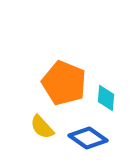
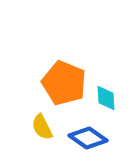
cyan diamond: rotated 8 degrees counterclockwise
yellow semicircle: rotated 16 degrees clockwise
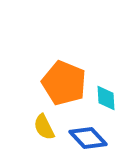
yellow semicircle: moved 2 px right
blue diamond: rotated 12 degrees clockwise
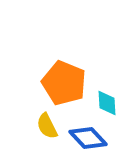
cyan diamond: moved 1 px right, 5 px down
yellow semicircle: moved 3 px right, 1 px up
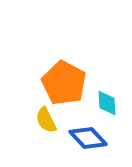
orange pentagon: rotated 6 degrees clockwise
yellow semicircle: moved 1 px left, 6 px up
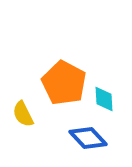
cyan diamond: moved 3 px left, 4 px up
yellow semicircle: moved 23 px left, 6 px up
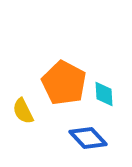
cyan diamond: moved 5 px up
yellow semicircle: moved 3 px up
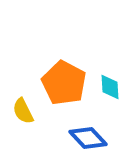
cyan diamond: moved 6 px right, 7 px up
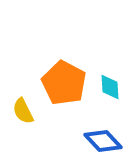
blue diamond: moved 15 px right, 3 px down
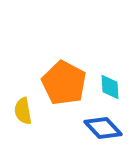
yellow semicircle: rotated 16 degrees clockwise
blue diamond: moved 13 px up
